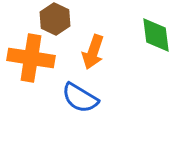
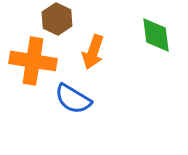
brown hexagon: moved 2 px right
orange cross: moved 2 px right, 3 px down
blue semicircle: moved 7 px left, 1 px down
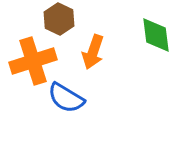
brown hexagon: moved 2 px right
orange cross: rotated 27 degrees counterclockwise
blue semicircle: moved 7 px left, 1 px up
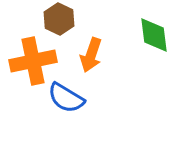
green diamond: moved 2 px left
orange arrow: moved 2 px left, 3 px down
orange cross: rotated 6 degrees clockwise
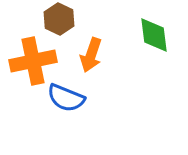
blue semicircle: rotated 9 degrees counterclockwise
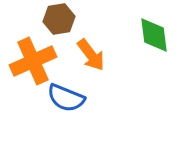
brown hexagon: rotated 24 degrees clockwise
orange arrow: rotated 56 degrees counterclockwise
orange cross: rotated 12 degrees counterclockwise
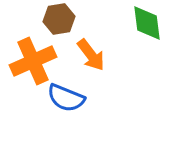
green diamond: moved 7 px left, 12 px up
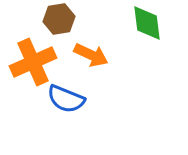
orange arrow: rotated 28 degrees counterclockwise
orange cross: moved 1 px down
blue semicircle: moved 1 px down
